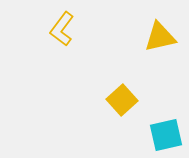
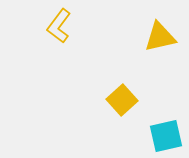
yellow L-shape: moved 3 px left, 3 px up
cyan square: moved 1 px down
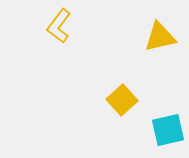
cyan square: moved 2 px right, 6 px up
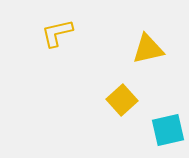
yellow L-shape: moved 2 px left, 7 px down; rotated 40 degrees clockwise
yellow triangle: moved 12 px left, 12 px down
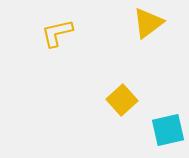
yellow triangle: moved 26 px up; rotated 24 degrees counterclockwise
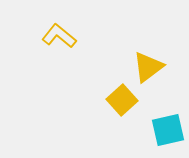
yellow triangle: moved 44 px down
yellow L-shape: moved 2 px right, 3 px down; rotated 52 degrees clockwise
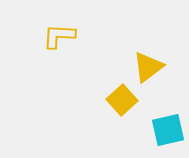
yellow L-shape: rotated 36 degrees counterclockwise
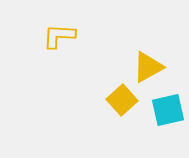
yellow triangle: rotated 8 degrees clockwise
cyan square: moved 20 px up
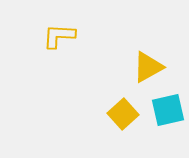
yellow square: moved 1 px right, 14 px down
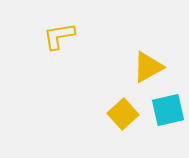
yellow L-shape: rotated 12 degrees counterclockwise
